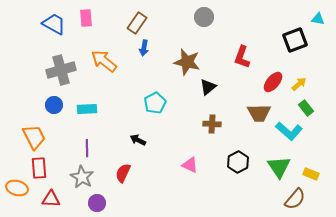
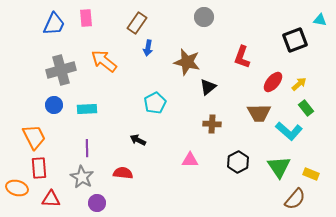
cyan triangle: moved 2 px right, 1 px down
blue trapezoid: rotated 85 degrees clockwise
blue arrow: moved 4 px right
pink triangle: moved 5 px up; rotated 24 degrees counterclockwise
red semicircle: rotated 72 degrees clockwise
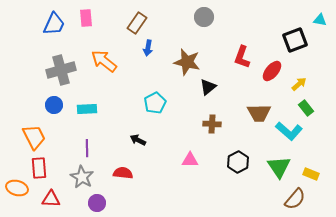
red ellipse: moved 1 px left, 11 px up
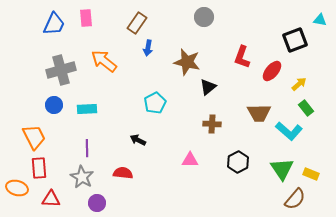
green triangle: moved 3 px right, 2 px down
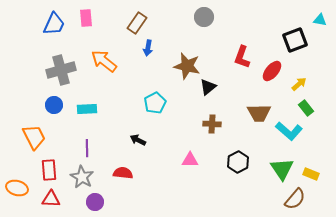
brown star: moved 4 px down
red rectangle: moved 10 px right, 2 px down
purple circle: moved 2 px left, 1 px up
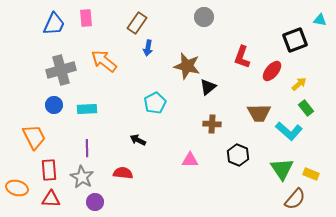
black hexagon: moved 7 px up; rotated 10 degrees counterclockwise
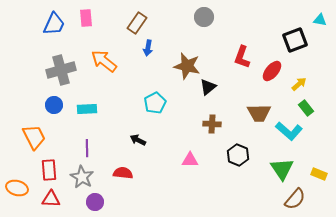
yellow rectangle: moved 8 px right
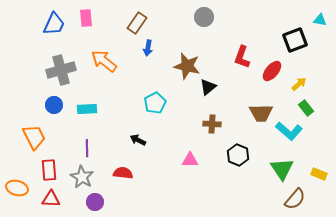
brown trapezoid: moved 2 px right
